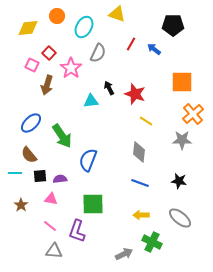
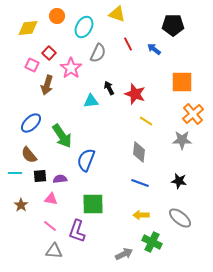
red line: moved 3 px left; rotated 56 degrees counterclockwise
blue semicircle: moved 2 px left
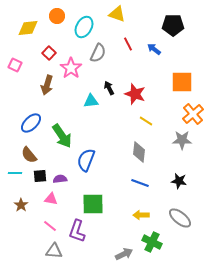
pink square: moved 17 px left
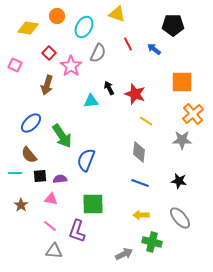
yellow diamond: rotated 15 degrees clockwise
pink star: moved 2 px up
gray ellipse: rotated 10 degrees clockwise
green cross: rotated 12 degrees counterclockwise
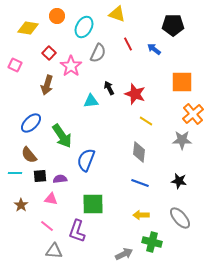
pink line: moved 3 px left
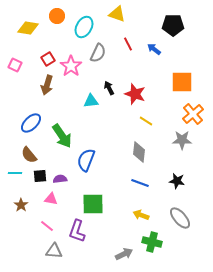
red square: moved 1 px left, 6 px down; rotated 16 degrees clockwise
black star: moved 2 px left
yellow arrow: rotated 21 degrees clockwise
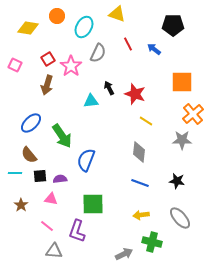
yellow arrow: rotated 28 degrees counterclockwise
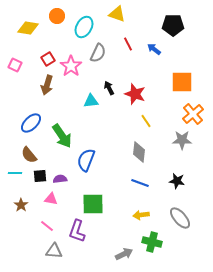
yellow line: rotated 24 degrees clockwise
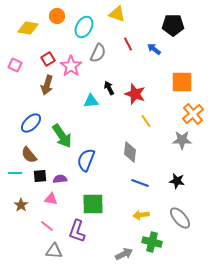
gray diamond: moved 9 px left
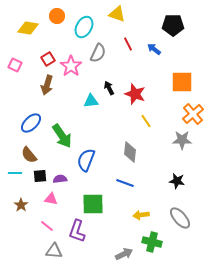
blue line: moved 15 px left
